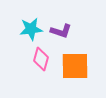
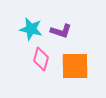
cyan star: rotated 20 degrees clockwise
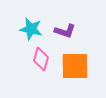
purple L-shape: moved 4 px right
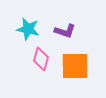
cyan star: moved 3 px left
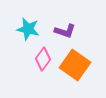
pink diamond: moved 2 px right; rotated 20 degrees clockwise
orange square: moved 1 px up; rotated 36 degrees clockwise
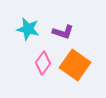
purple L-shape: moved 2 px left, 1 px down
pink diamond: moved 4 px down
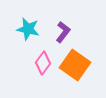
purple L-shape: rotated 70 degrees counterclockwise
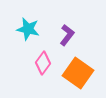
purple L-shape: moved 4 px right, 3 px down
orange square: moved 3 px right, 8 px down
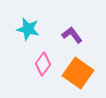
purple L-shape: moved 5 px right; rotated 75 degrees counterclockwise
pink diamond: moved 1 px down
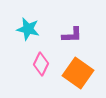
purple L-shape: rotated 125 degrees clockwise
pink diamond: moved 2 px left; rotated 10 degrees counterclockwise
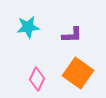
cyan star: moved 2 px up; rotated 20 degrees counterclockwise
pink diamond: moved 4 px left, 15 px down
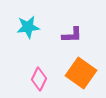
orange square: moved 3 px right
pink diamond: moved 2 px right
